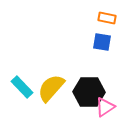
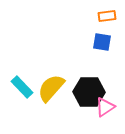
orange rectangle: moved 2 px up; rotated 18 degrees counterclockwise
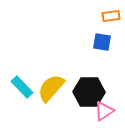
orange rectangle: moved 4 px right
pink triangle: moved 1 px left, 4 px down
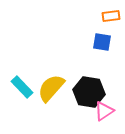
black hexagon: rotated 8 degrees clockwise
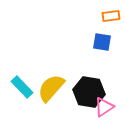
pink triangle: moved 4 px up
